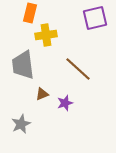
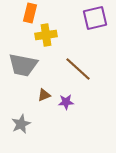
gray trapezoid: rotated 72 degrees counterclockwise
brown triangle: moved 2 px right, 1 px down
purple star: moved 1 px right, 1 px up; rotated 14 degrees clockwise
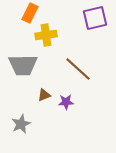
orange rectangle: rotated 12 degrees clockwise
gray trapezoid: rotated 12 degrees counterclockwise
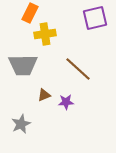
yellow cross: moved 1 px left, 1 px up
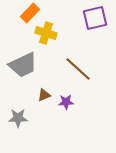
orange rectangle: rotated 18 degrees clockwise
yellow cross: moved 1 px right, 1 px up; rotated 25 degrees clockwise
gray trapezoid: rotated 24 degrees counterclockwise
gray star: moved 3 px left, 6 px up; rotated 24 degrees clockwise
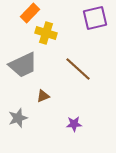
brown triangle: moved 1 px left, 1 px down
purple star: moved 8 px right, 22 px down
gray star: rotated 18 degrees counterclockwise
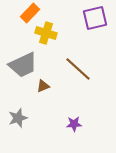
brown triangle: moved 10 px up
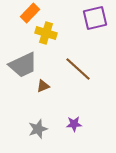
gray star: moved 20 px right, 11 px down
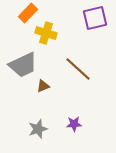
orange rectangle: moved 2 px left
